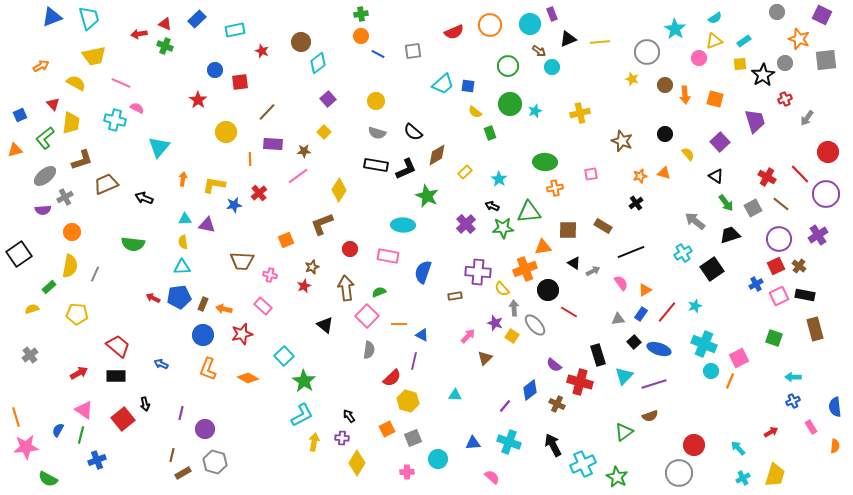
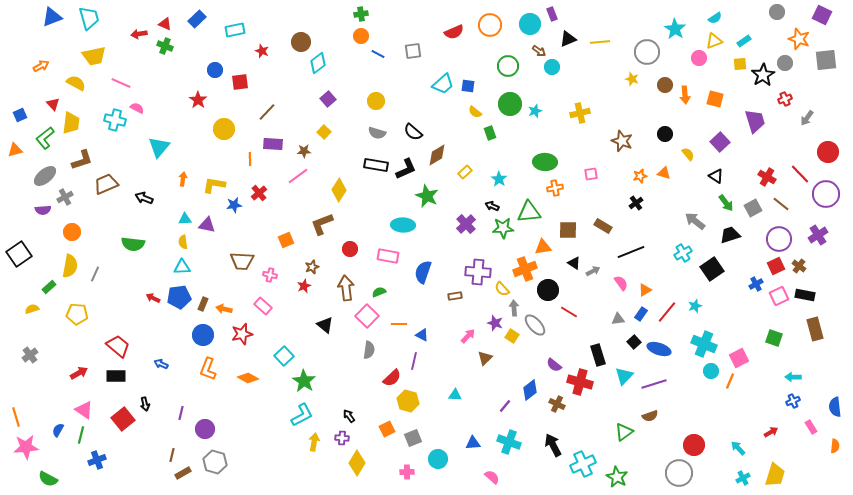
yellow circle at (226, 132): moved 2 px left, 3 px up
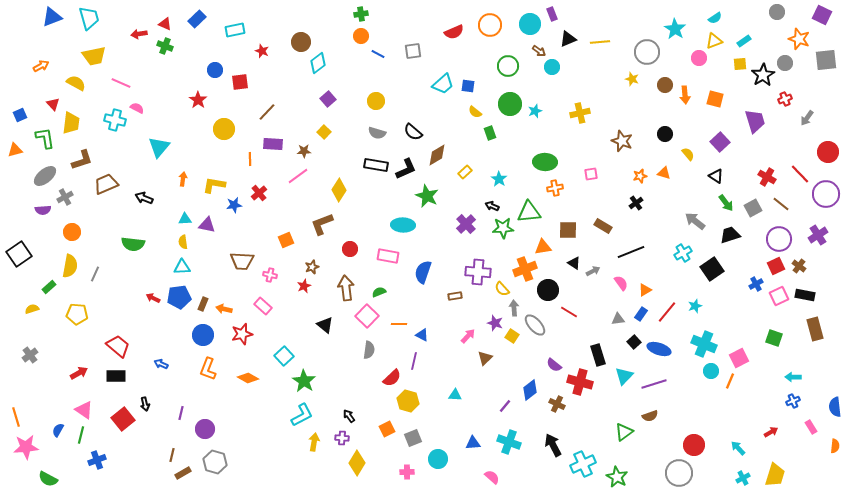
green L-shape at (45, 138): rotated 120 degrees clockwise
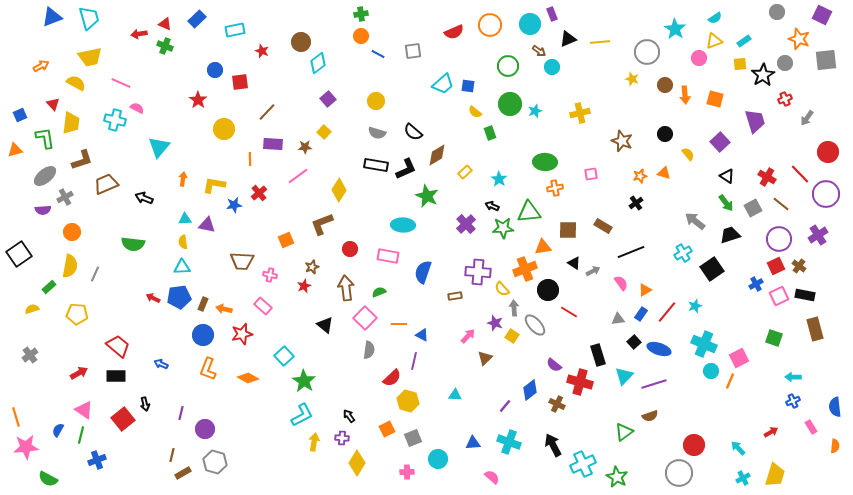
yellow trapezoid at (94, 56): moved 4 px left, 1 px down
brown star at (304, 151): moved 1 px right, 4 px up
black triangle at (716, 176): moved 11 px right
pink square at (367, 316): moved 2 px left, 2 px down
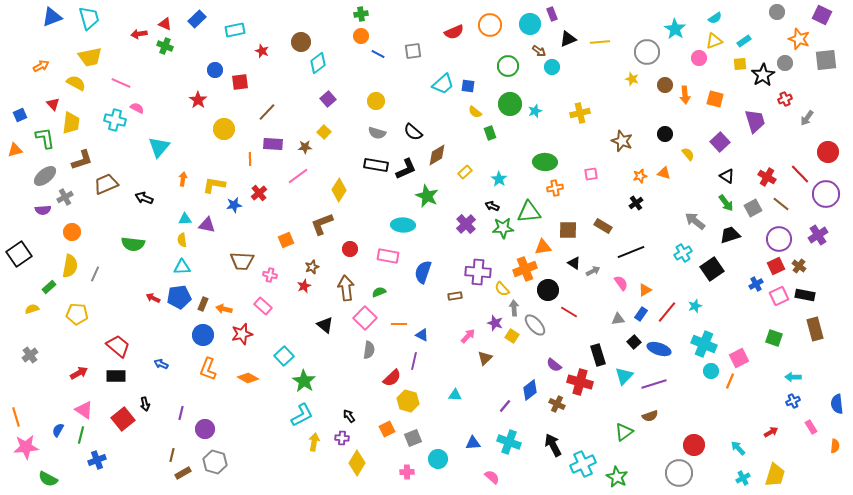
yellow semicircle at (183, 242): moved 1 px left, 2 px up
blue semicircle at (835, 407): moved 2 px right, 3 px up
